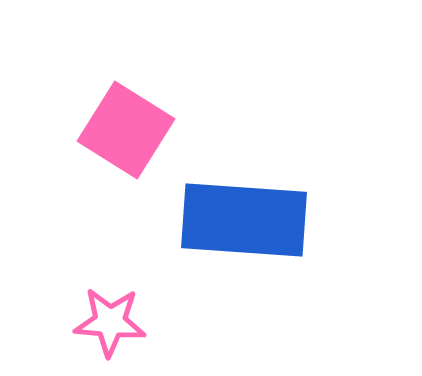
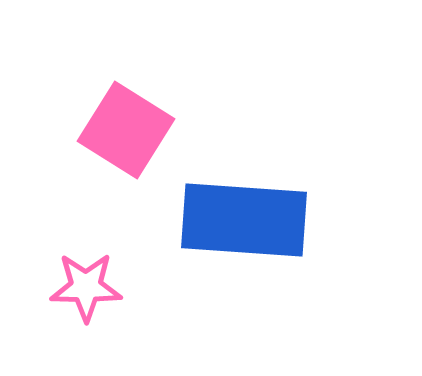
pink star: moved 24 px left, 35 px up; rotated 4 degrees counterclockwise
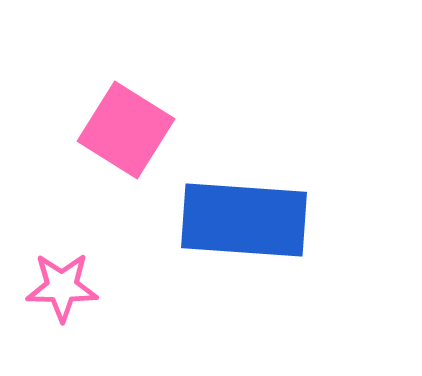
pink star: moved 24 px left
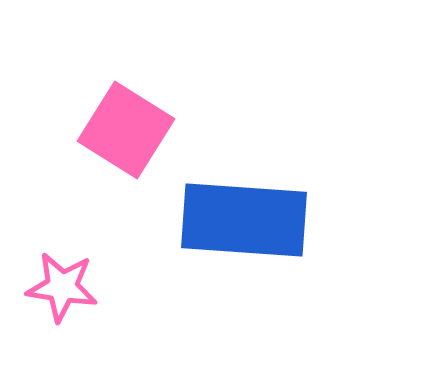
pink star: rotated 8 degrees clockwise
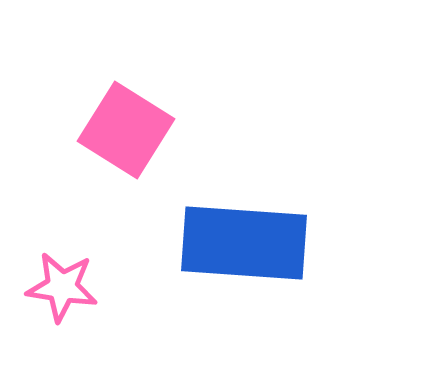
blue rectangle: moved 23 px down
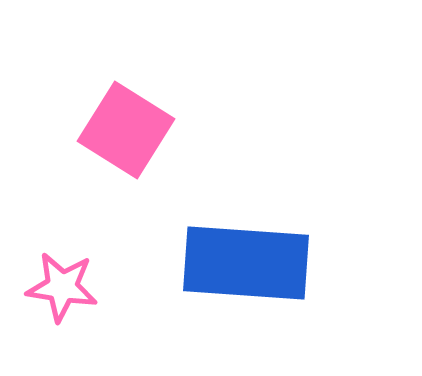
blue rectangle: moved 2 px right, 20 px down
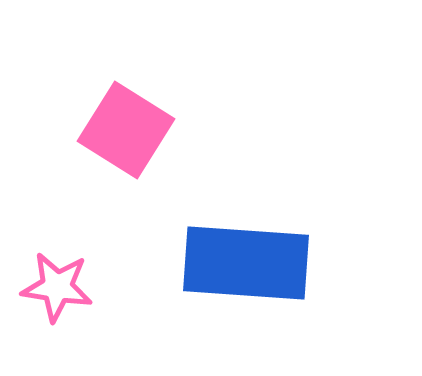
pink star: moved 5 px left
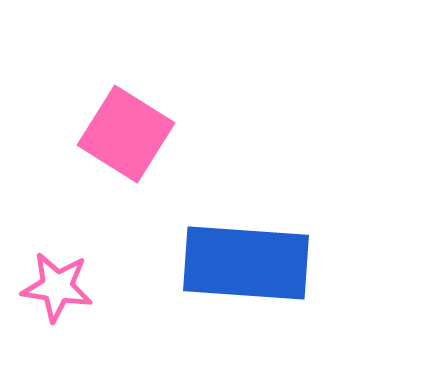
pink square: moved 4 px down
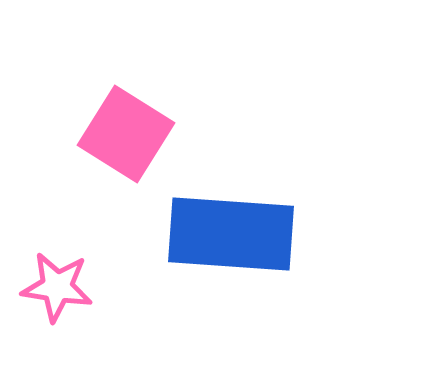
blue rectangle: moved 15 px left, 29 px up
